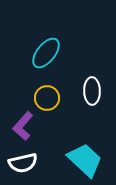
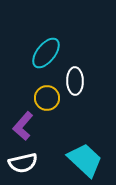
white ellipse: moved 17 px left, 10 px up
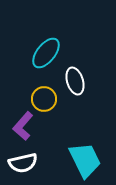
white ellipse: rotated 16 degrees counterclockwise
yellow circle: moved 3 px left, 1 px down
cyan trapezoid: rotated 21 degrees clockwise
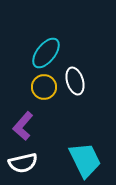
yellow circle: moved 12 px up
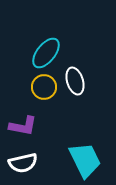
purple L-shape: rotated 120 degrees counterclockwise
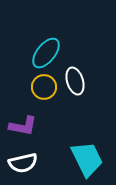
cyan trapezoid: moved 2 px right, 1 px up
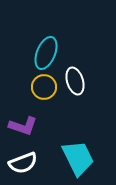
cyan ellipse: rotated 16 degrees counterclockwise
purple L-shape: rotated 8 degrees clockwise
cyan trapezoid: moved 9 px left, 1 px up
white semicircle: rotated 8 degrees counterclockwise
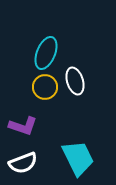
yellow circle: moved 1 px right
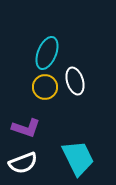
cyan ellipse: moved 1 px right
purple L-shape: moved 3 px right, 2 px down
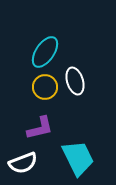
cyan ellipse: moved 2 px left, 1 px up; rotated 12 degrees clockwise
purple L-shape: moved 14 px right; rotated 32 degrees counterclockwise
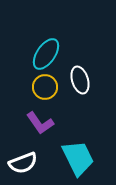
cyan ellipse: moved 1 px right, 2 px down
white ellipse: moved 5 px right, 1 px up
purple L-shape: moved 5 px up; rotated 68 degrees clockwise
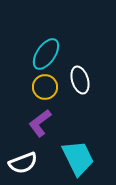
purple L-shape: rotated 88 degrees clockwise
